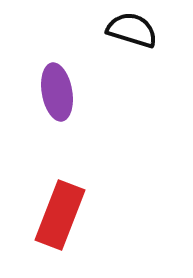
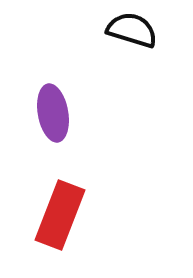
purple ellipse: moved 4 px left, 21 px down
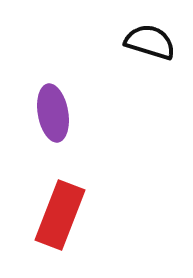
black semicircle: moved 18 px right, 12 px down
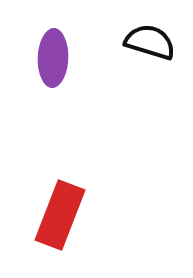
purple ellipse: moved 55 px up; rotated 12 degrees clockwise
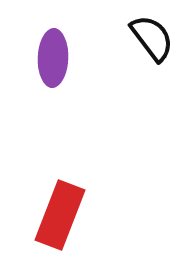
black semicircle: moved 2 px right, 4 px up; rotated 36 degrees clockwise
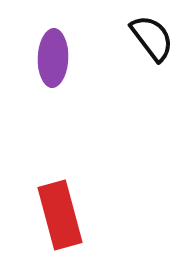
red rectangle: rotated 36 degrees counterclockwise
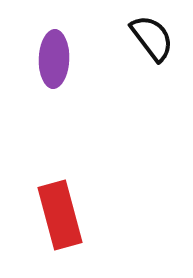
purple ellipse: moved 1 px right, 1 px down
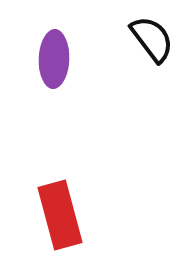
black semicircle: moved 1 px down
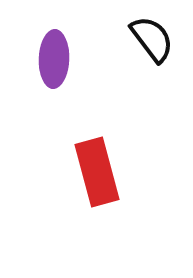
red rectangle: moved 37 px right, 43 px up
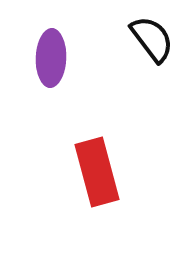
purple ellipse: moved 3 px left, 1 px up
